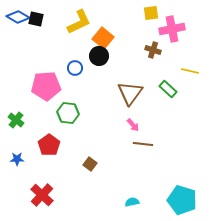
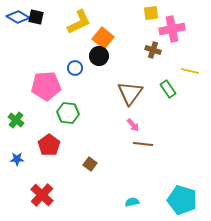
black square: moved 2 px up
green rectangle: rotated 12 degrees clockwise
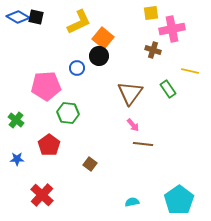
blue circle: moved 2 px right
cyan pentagon: moved 3 px left; rotated 20 degrees clockwise
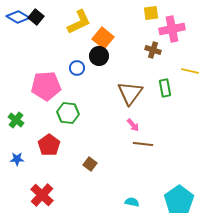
black square: rotated 28 degrees clockwise
green rectangle: moved 3 px left, 1 px up; rotated 24 degrees clockwise
cyan semicircle: rotated 24 degrees clockwise
